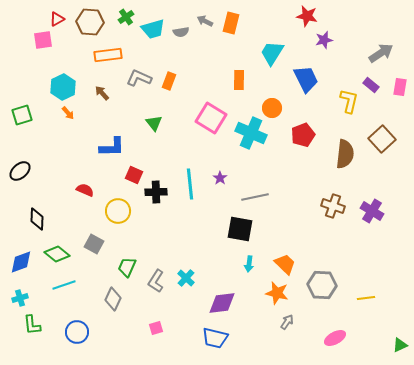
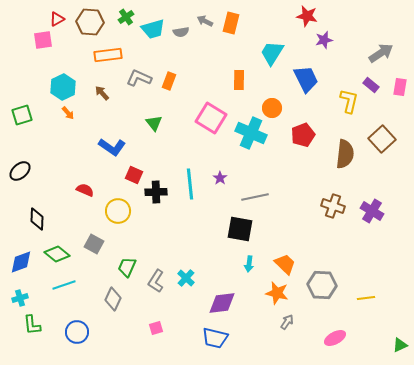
blue L-shape at (112, 147): rotated 36 degrees clockwise
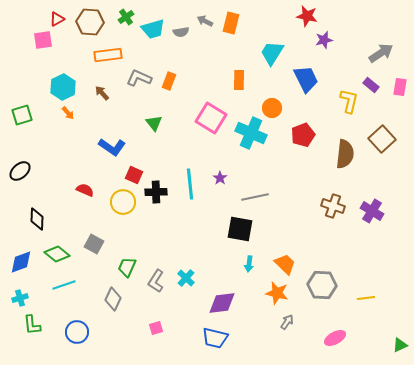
yellow circle at (118, 211): moved 5 px right, 9 px up
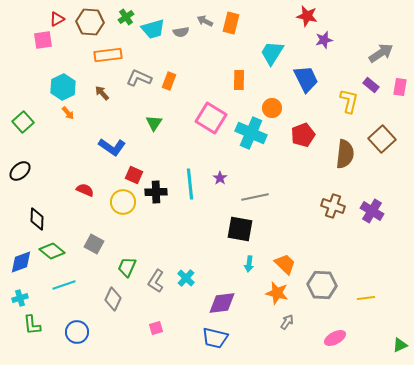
green square at (22, 115): moved 1 px right, 7 px down; rotated 25 degrees counterclockwise
green triangle at (154, 123): rotated 12 degrees clockwise
green diamond at (57, 254): moved 5 px left, 3 px up
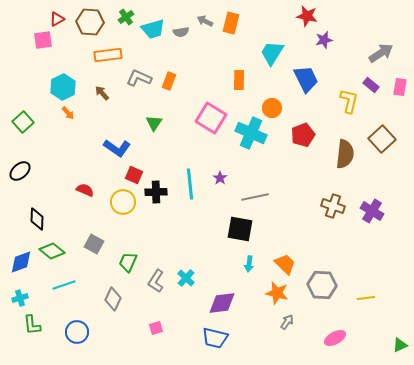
blue L-shape at (112, 147): moved 5 px right, 1 px down
green trapezoid at (127, 267): moved 1 px right, 5 px up
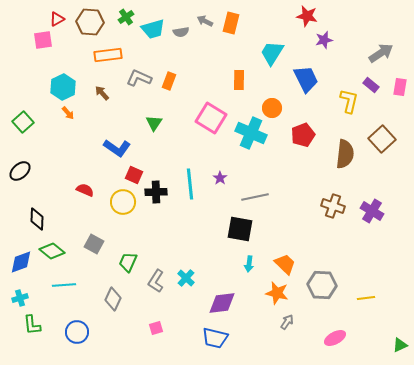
cyan line at (64, 285): rotated 15 degrees clockwise
